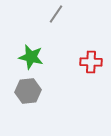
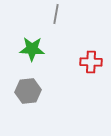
gray line: rotated 24 degrees counterclockwise
green star: moved 1 px right, 8 px up; rotated 10 degrees counterclockwise
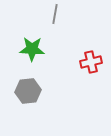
gray line: moved 1 px left
red cross: rotated 15 degrees counterclockwise
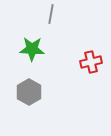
gray line: moved 4 px left
gray hexagon: moved 1 px right, 1 px down; rotated 25 degrees counterclockwise
